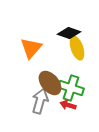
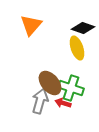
black diamond: moved 14 px right, 5 px up
orange triangle: moved 23 px up
red arrow: moved 5 px left, 2 px up
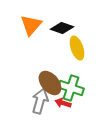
black diamond: moved 21 px left
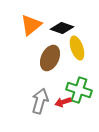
orange triangle: rotated 10 degrees clockwise
brown ellipse: moved 25 px up; rotated 65 degrees clockwise
green cross: moved 8 px right, 2 px down
red arrow: moved 1 px up; rotated 35 degrees counterclockwise
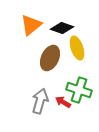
red arrow: rotated 49 degrees clockwise
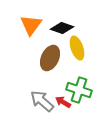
orange triangle: rotated 15 degrees counterclockwise
gray arrow: moved 2 px right; rotated 65 degrees counterclockwise
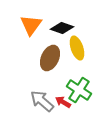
green cross: rotated 15 degrees clockwise
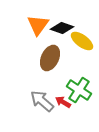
orange triangle: moved 7 px right
yellow ellipse: moved 5 px right, 7 px up; rotated 35 degrees counterclockwise
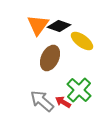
black diamond: moved 3 px left, 2 px up
green cross: rotated 10 degrees clockwise
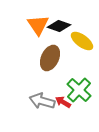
orange triangle: rotated 10 degrees counterclockwise
gray arrow: rotated 25 degrees counterclockwise
